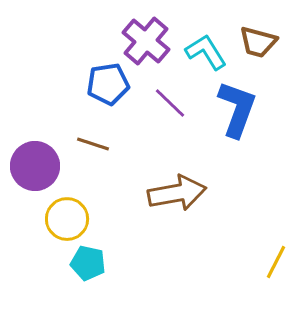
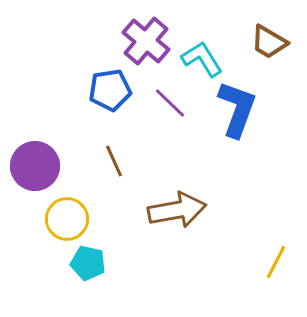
brown trapezoid: moved 11 px right; rotated 15 degrees clockwise
cyan L-shape: moved 4 px left, 7 px down
blue pentagon: moved 2 px right, 6 px down
brown line: moved 21 px right, 17 px down; rotated 48 degrees clockwise
brown arrow: moved 17 px down
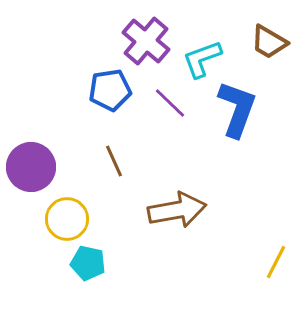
cyan L-shape: rotated 78 degrees counterclockwise
purple circle: moved 4 px left, 1 px down
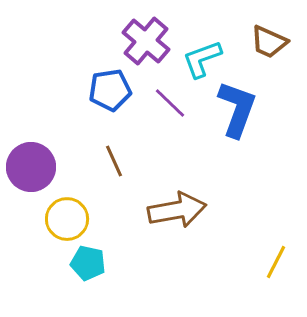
brown trapezoid: rotated 6 degrees counterclockwise
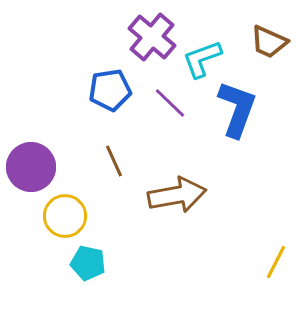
purple cross: moved 6 px right, 4 px up
brown arrow: moved 15 px up
yellow circle: moved 2 px left, 3 px up
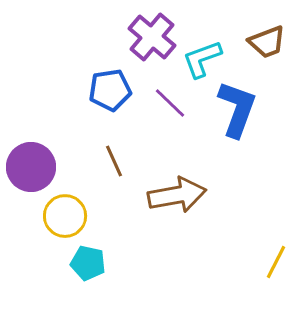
brown trapezoid: moved 2 px left; rotated 45 degrees counterclockwise
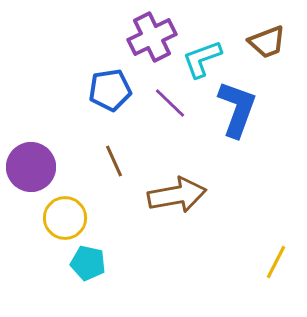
purple cross: rotated 24 degrees clockwise
yellow circle: moved 2 px down
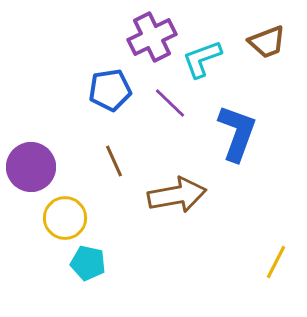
blue L-shape: moved 24 px down
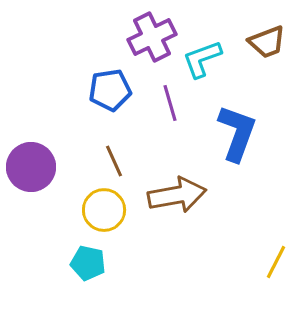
purple line: rotated 30 degrees clockwise
yellow circle: moved 39 px right, 8 px up
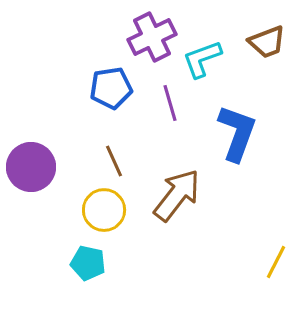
blue pentagon: moved 1 px right, 2 px up
brown arrow: rotated 42 degrees counterclockwise
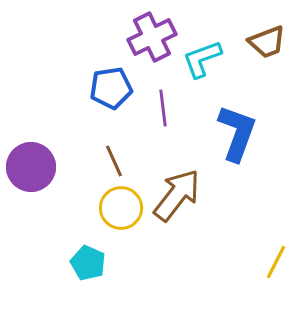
purple line: moved 7 px left, 5 px down; rotated 9 degrees clockwise
yellow circle: moved 17 px right, 2 px up
cyan pentagon: rotated 12 degrees clockwise
